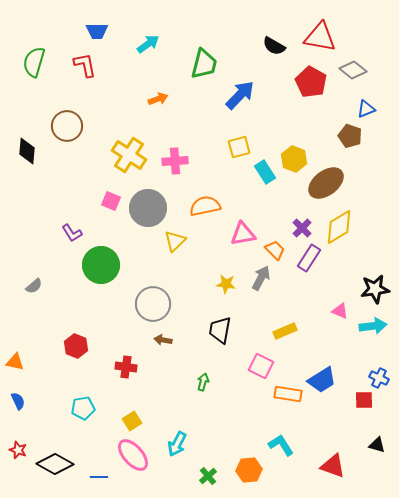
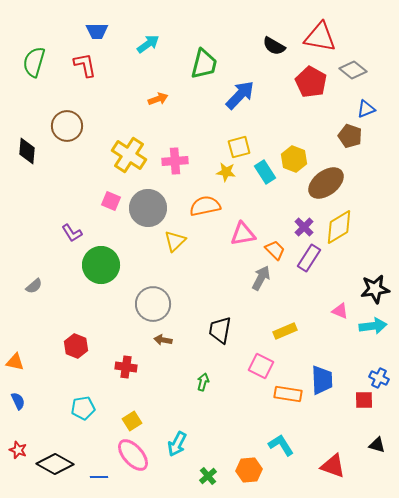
purple cross at (302, 228): moved 2 px right, 1 px up
yellow star at (226, 284): moved 112 px up
blue trapezoid at (322, 380): rotated 60 degrees counterclockwise
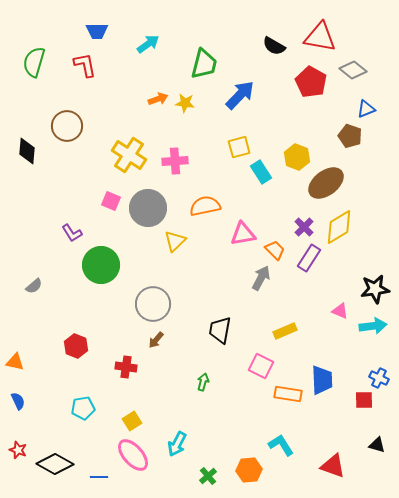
yellow hexagon at (294, 159): moved 3 px right, 2 px up
yellow star at (226, 172): moved 41 px left, 69 px up
cyan rectangle at (265, 172): moved 4 px left
brown arrow at (163, 340): moved 7 px left; rotated 60 degrees counterclockwise
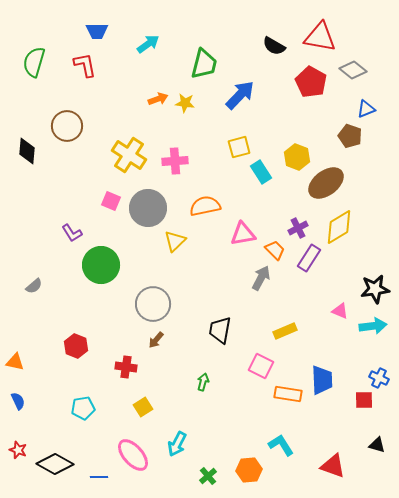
purple cross at (304, 227): moved 6 px left, 1 px down; rotated 18 degrees clockwise
yellow square at (132, 421): moved 11 px right, 14 px up
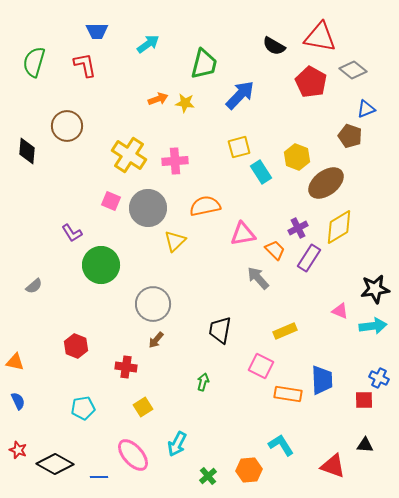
gray arrow at (261, 278): moved 3 px left; rotated 70 degrees counterclockwise
black triangle at (377, 445): moved 12 px left; rotated 12 degrees counterclockwise
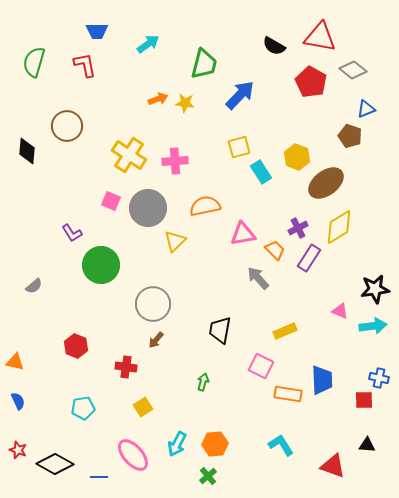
blue cross at (379, 378): rotated 12 degrees counterclockwise
black triangle at (365, 445): moved 2 px right
orange hexagon at (249, 470): moved 34 px left, 26 px up
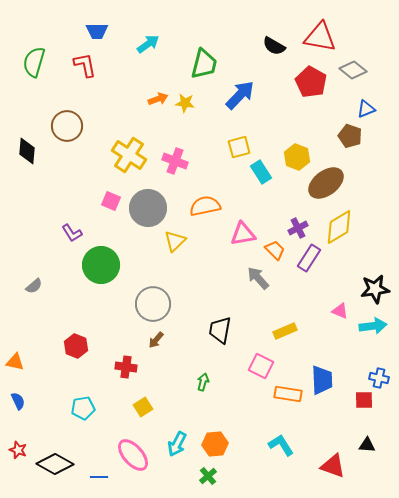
pink cross at (175, 161): rotated 25 degrees clockwise
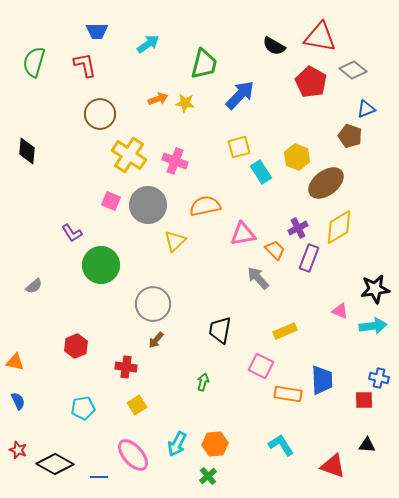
brown circle at (67, 126): moved 33 px right, 12 px up
gray circle at (148, 208): moved 3 px up
purple rectangle at (309, 258): rotated 12 degrees counterclockwise
red hexagon at (76, 346): rotated 15 degrees clockwise
yellow square at (143, 407): moved 6 px left, 2 px up
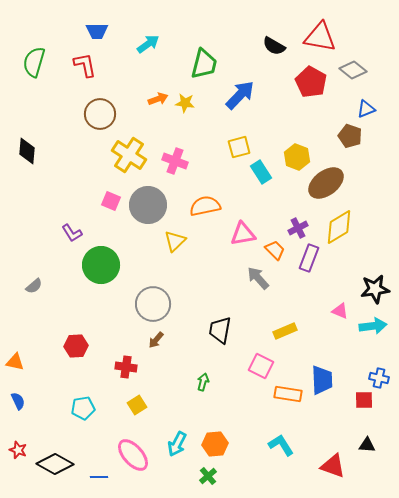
red hexagon at (76, 346): rotated 20 degrees clockwise
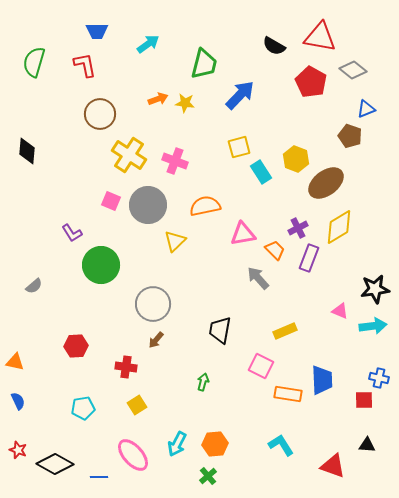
yellow hexagon at (297, 157): moved 1 px left, 2 px down
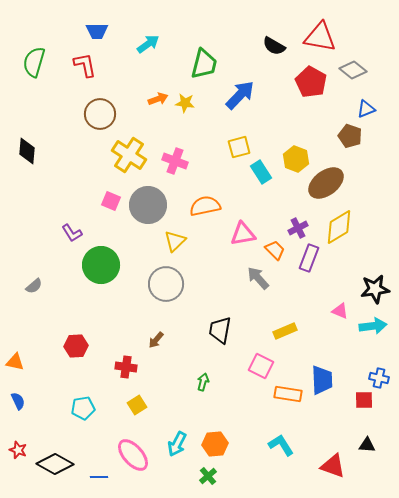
gray circle at (153, 304): moved 13 px right, 20 px up
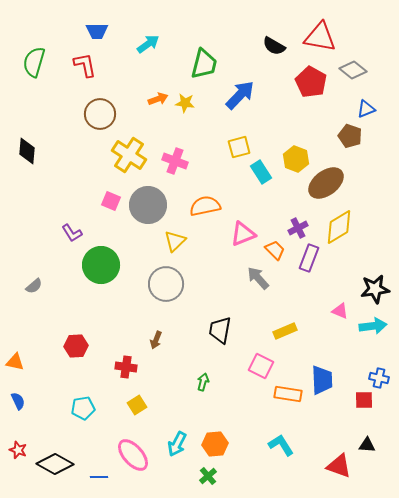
pink triangle at (243, 234): rotated 12 degrees counterclockwise
brown arrow at (156, 340): rotated 18 degrees counterclockwise
red triangle at (333, 466): moved 6 px right
